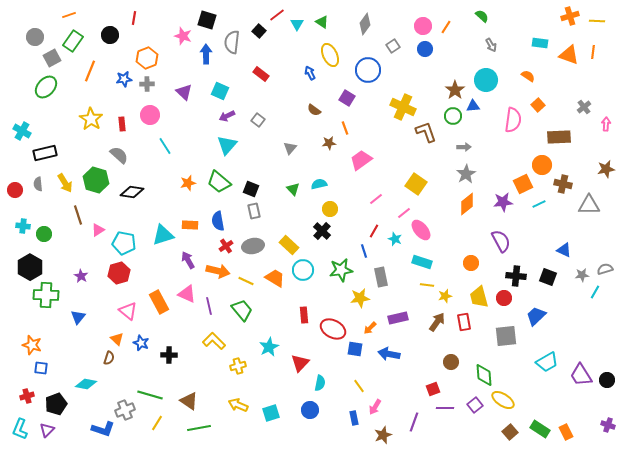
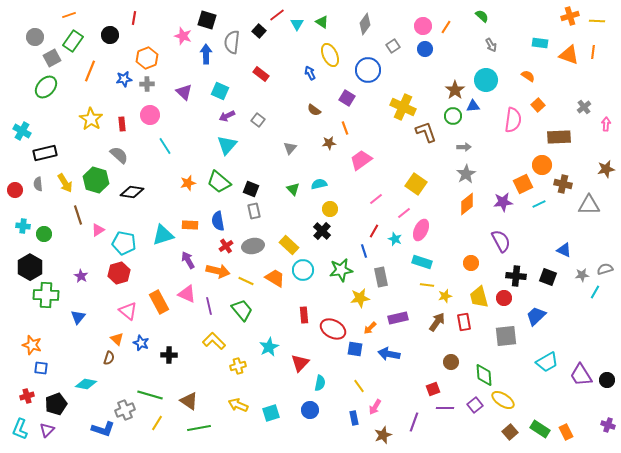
pink ellipse at (421, 230): rotated 65 degrees clockwise
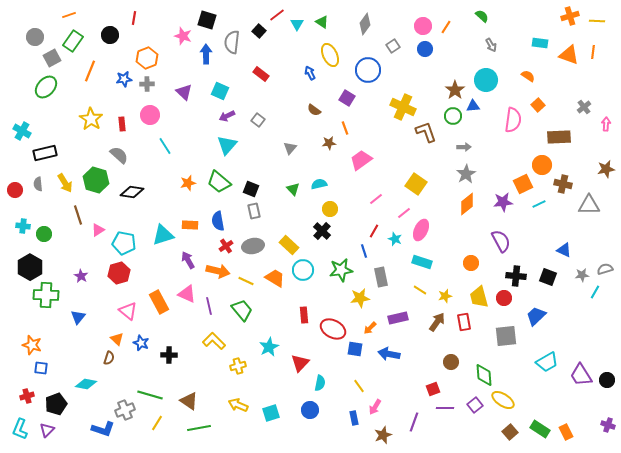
yellow line at (427, 285): moved 7 px left, 5 px down; rotated 24 degrees clockwise
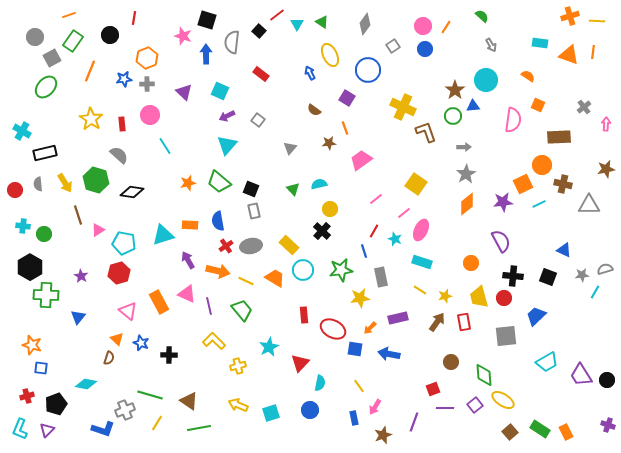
orange square at (538, 105): rotated 24 degrees counterclockwise
gray ellipse at (253, 246): moved 2 px left
black cross at (516, 276): moved 3 px left
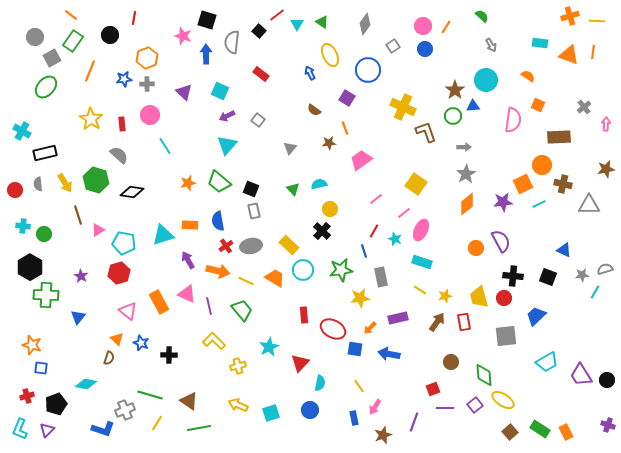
orange line at (69, 15): moved 2 px right; rotated 56 degrees clockwise
orange circle at (471, 263): moved 5 px right, 15 px up
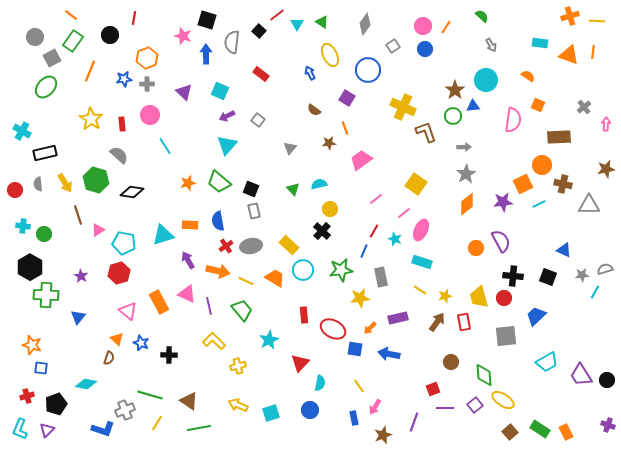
blue line at (364, 251): rotated 40 degrees clockwise
cyan star at (269, 347): moved 7 px up
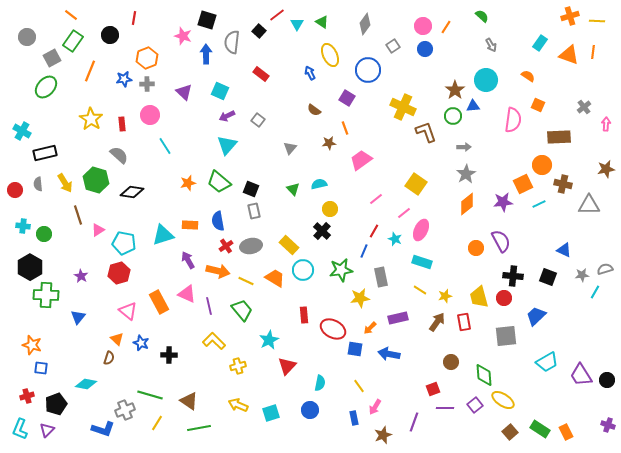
gray circle at (35, 37): moved 8 px left
cyan rectangle at (540, 43): rotated 63 degrees counterclockwise
red triangle at (300, 363): moved 13 px left, 3 px down
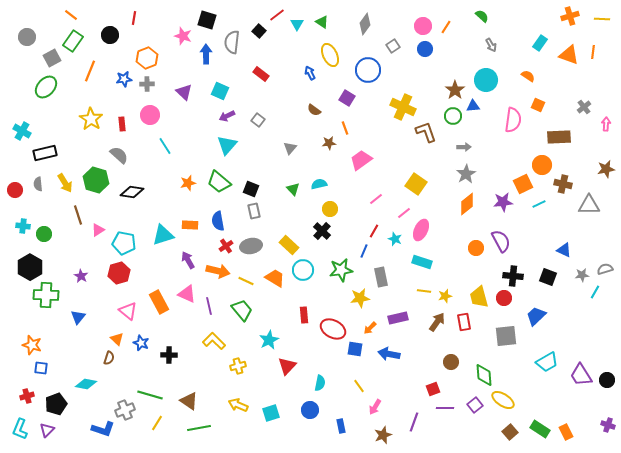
yellow line at (597, 21): moved 5 px right, 2 px up
yellow line at (420, 290): moved 4 px right, 1 px down; rotated 24 degrees counterclockwise
blue rectangle at (354, 418): moved 13 px left, 8 px down
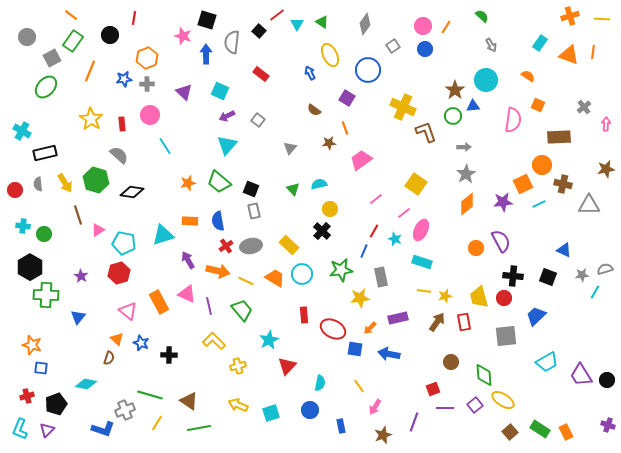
orange rectangle at (190, 225): moved 4 px up
cyan circle at (303, 270): moved 1 px left, 4 px down
